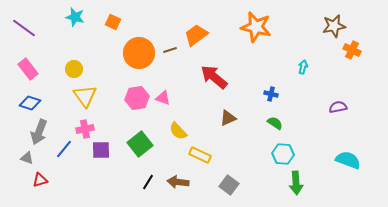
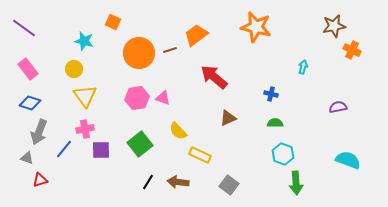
cyan star: moved 9 px right, 24 px down
green semicircle: rotated 35 degrees counterclockwise
cyan hexagon: rotated 15 degrees clockwise
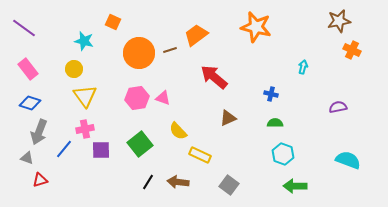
brown star: moved 5 px right, 5 px up
green arrow: moved 1 px left, 3 px down; rotated 95 degrees clockwise
